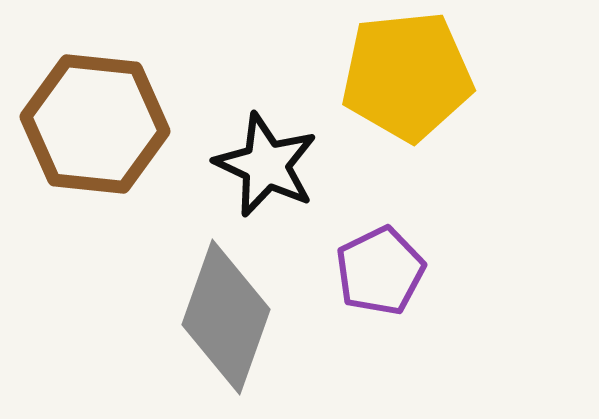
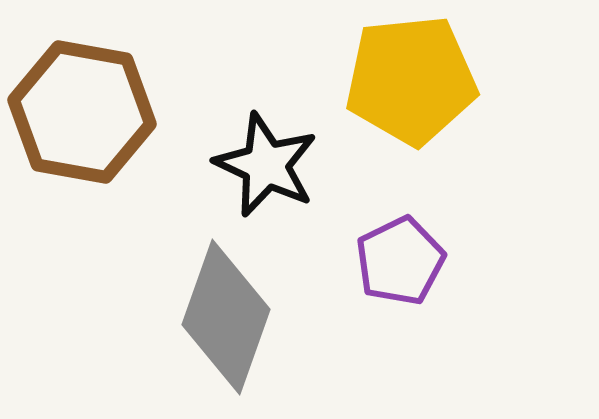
yellow pentagon: moved 4 px right, 4 px down
brown hexagon: moved 13 px left, 12 px up; rotated 4 degrees clockwise
purple pentagon: moved 20 px right, 10 px up
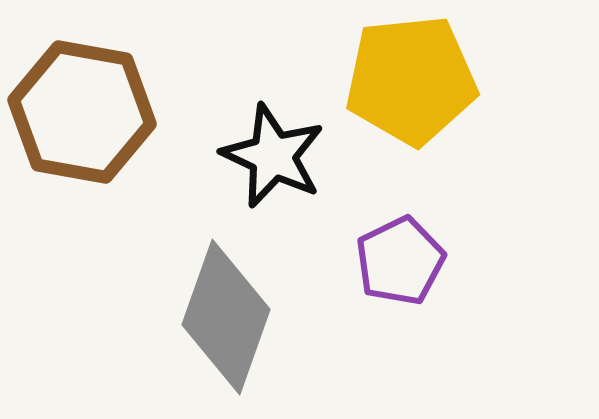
black star: moved 7 px right, 9 px up
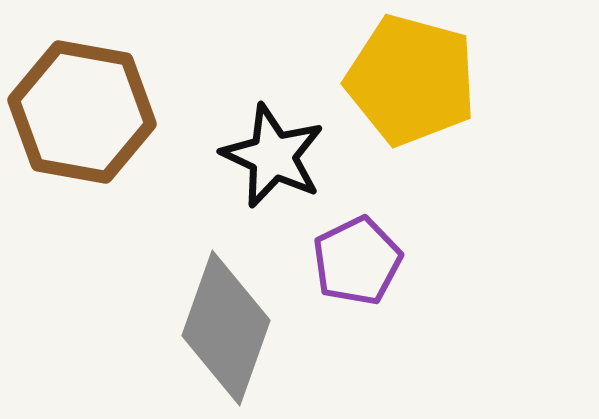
yellow pentagon: rotated 21 degrees clockwise
purple pentagon: moved 43 px left
gray diamond: moved 11 px down
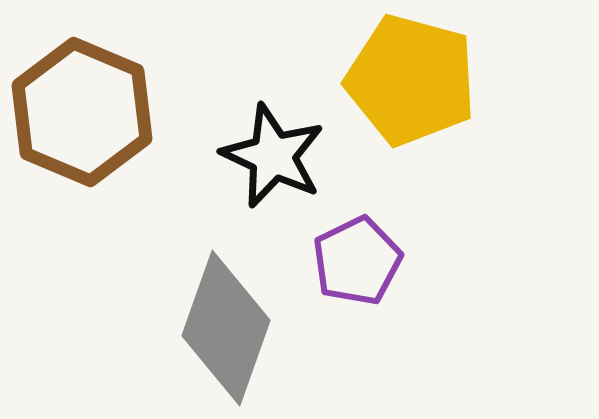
brown hexagon: rotated 13 degrees clockwise
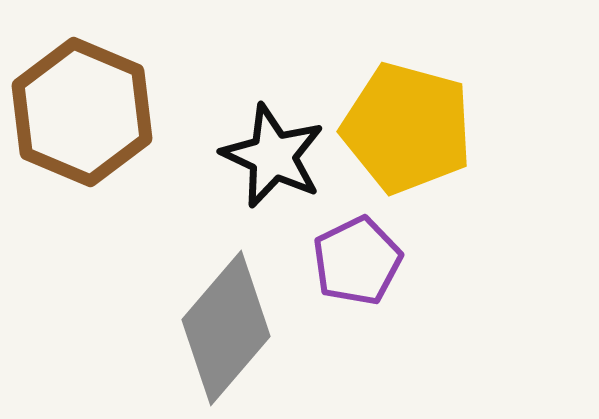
yellow pentagon: moved 4 px left, 48 px down
gray diamond: rotated 21 degrees clockwise
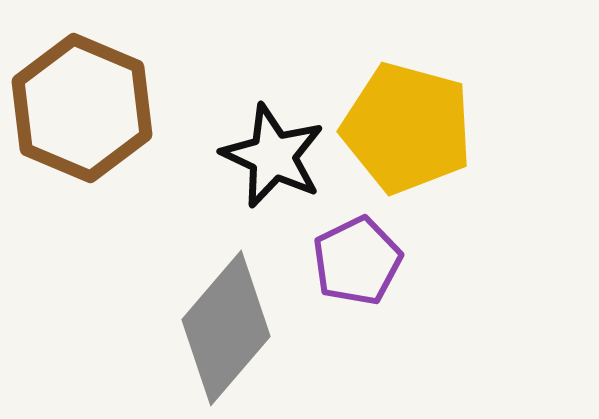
brown hexagon: moved 4 px up
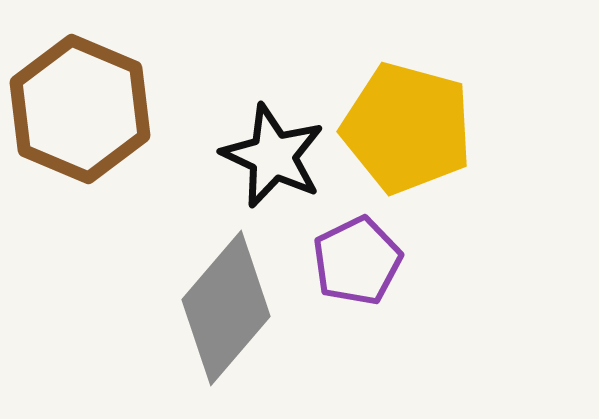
brown hexagon: moved 2 px left, 1 px down
gray diamond: moved 20 px up
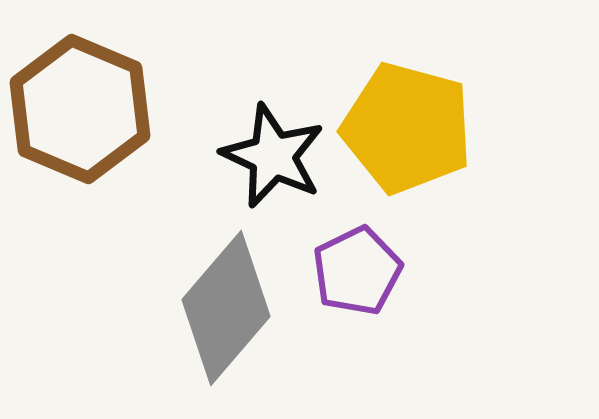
purple pentagon: moved 10 px down
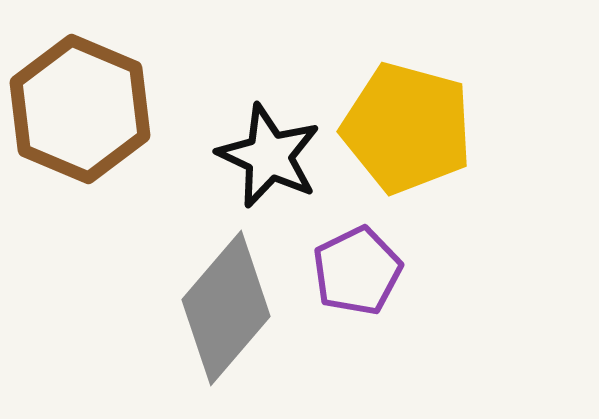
black star: moved 4 px left
